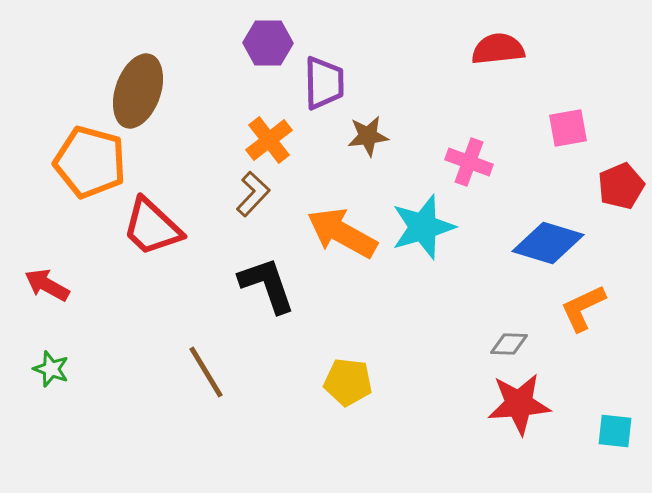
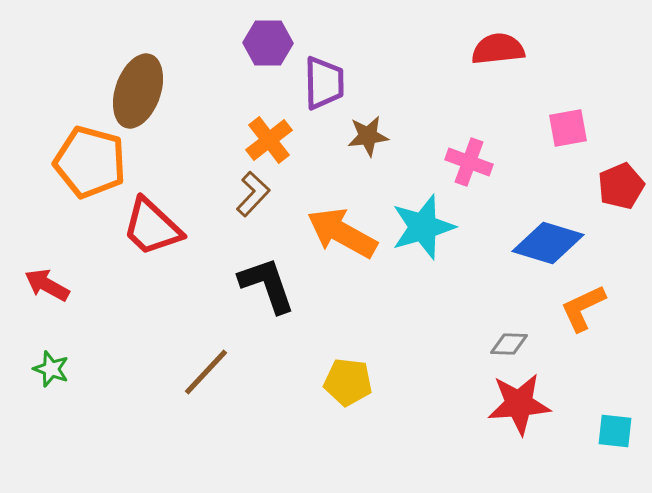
brown line: rotated 74 degrees clockwise
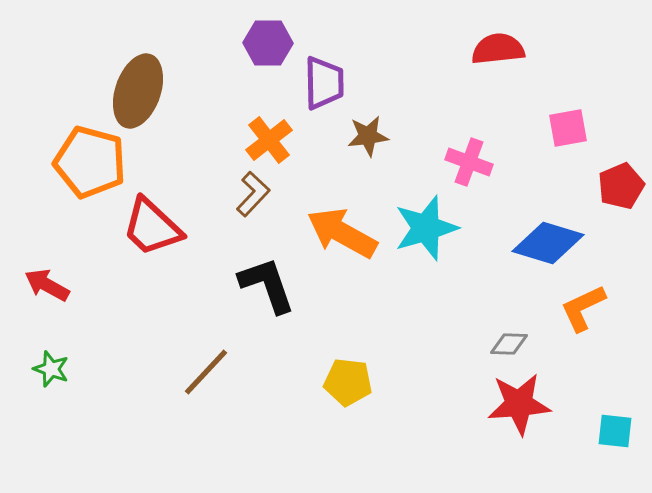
cyan star: moved 3 px right, 1 px down
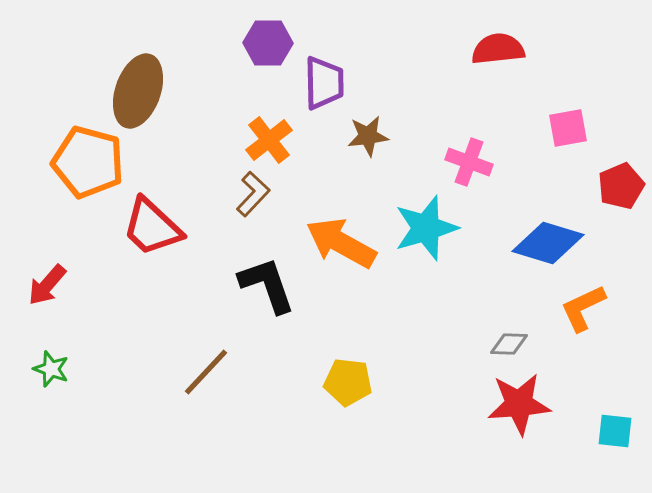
orange pentagon: moved 2 px left
orange arrow: moved 1 px left, 10 px down
red arrow: rotated 78 degrees counterclockwise
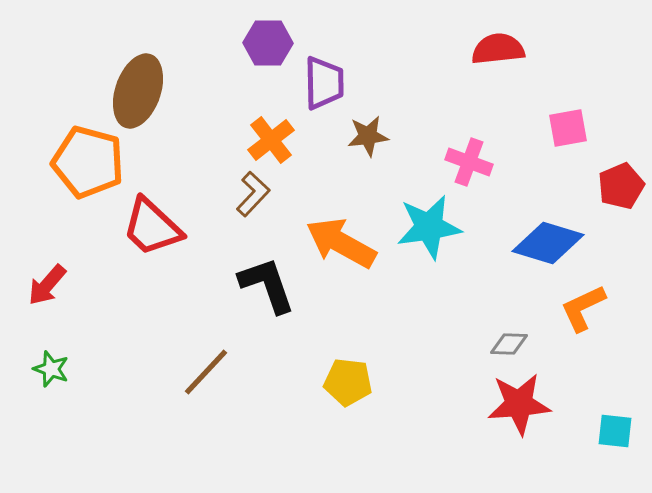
orange cross: moved 2 px right
cyan star: moved 3 px right, 1 px up; rotated 8 degrees clockwise
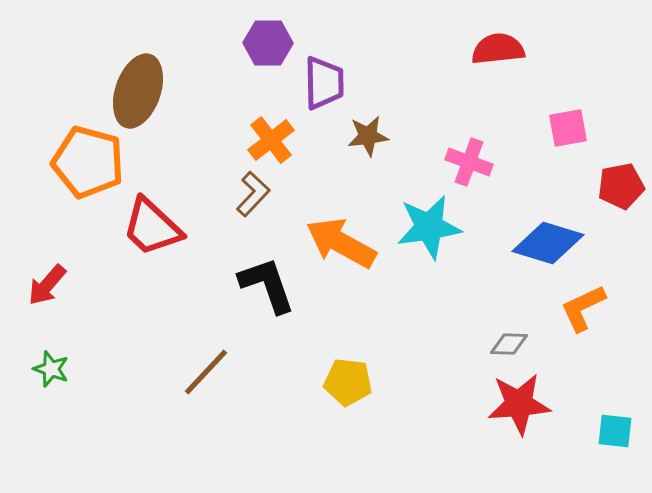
red pentagon: rotated 12 degrees clockwise
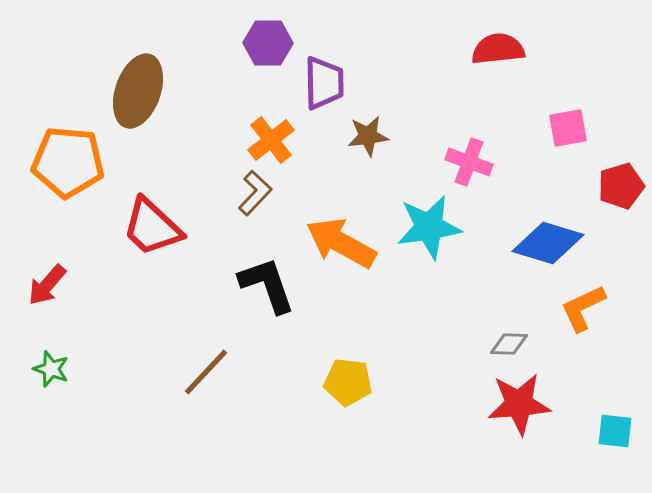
orange pentagon: moved 20 px left; rotated 10 degrees counterclockwise
red pentagon: rotated 6 degrees counterclockwise
brown L-shape: moved 2 px right, 1 px up
